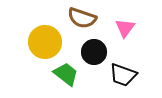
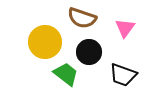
black circle: moved 5 px left
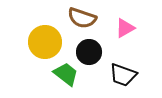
pink triangle: rotated 25 degrees clockwise
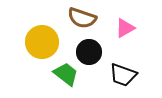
yellow circle: moved 3 px left
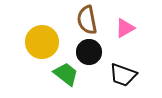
brown semicircle: moved 5 px right, 2 px down; rotated 60 degrees clockwise
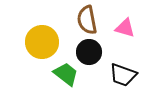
pink triangle: rotated 45 degrees clockwise
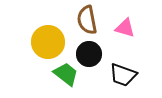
yellow circle: moved 6 px right
black circle: moved 2 px down
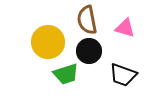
black circle: moved 3 px up
green trapezoid: rotated 124 degrees clockwise
